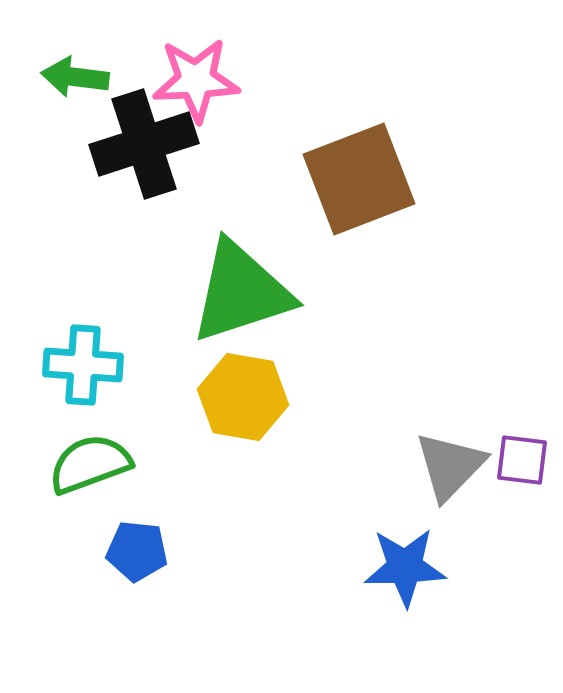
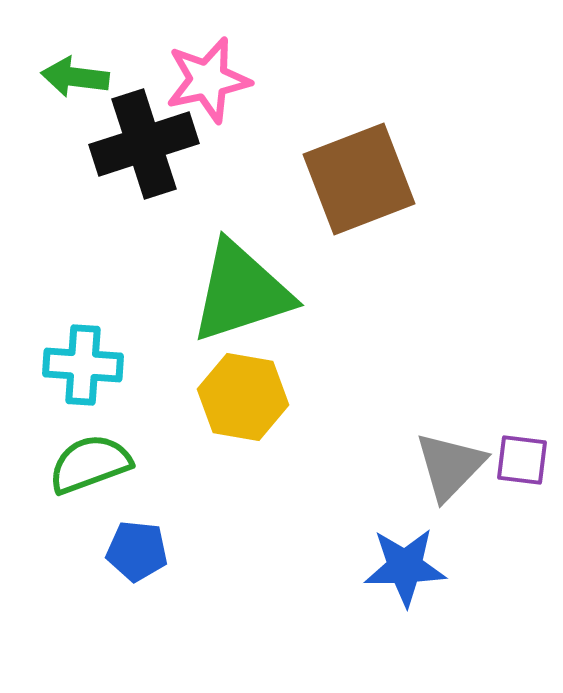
pink star: moved 12 px right; rotated 10 degrees counterclockwise
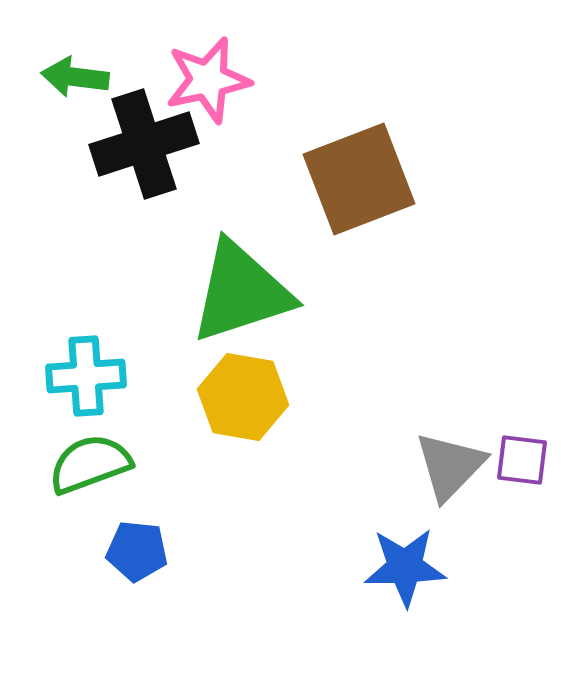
cyan cross: moved 3 px right, 11 px down; rotated 8 degrees counterclockwise
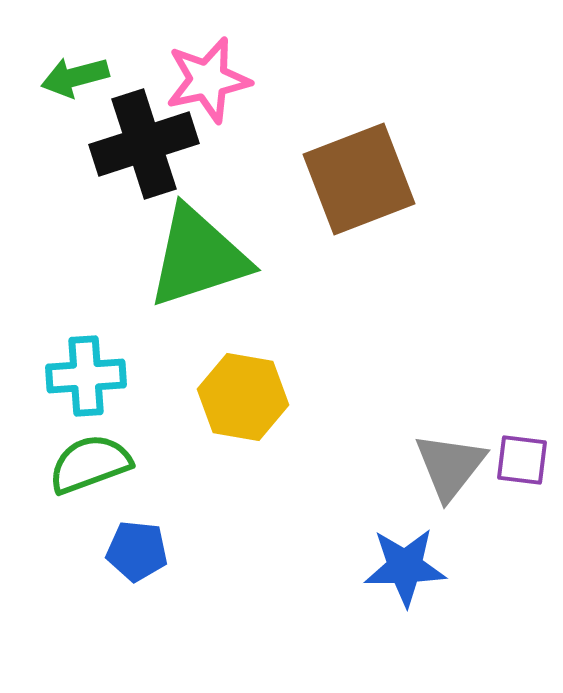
green arrow: rotated 22 degrees counterclockwise
green triangle: moved 43 px left, 35 px up
gray triangle: rotated 6 degrees counterclockwise
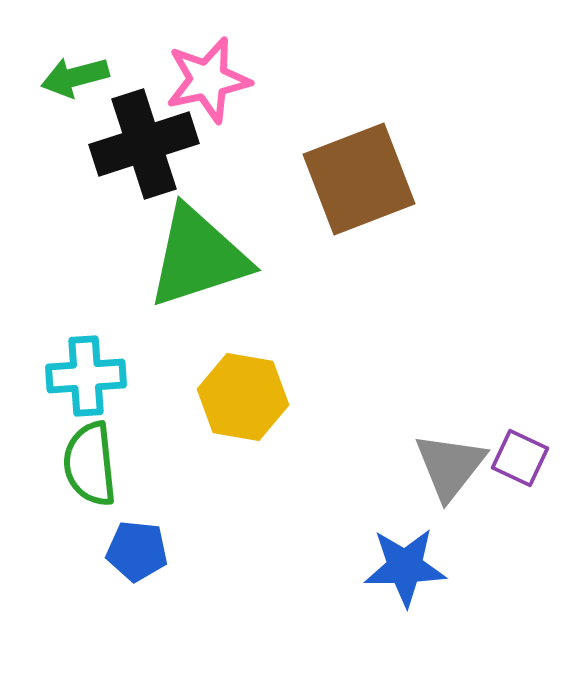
purple square: moved 2 px left, 2 px up; rotated 18 degrees clockwise
green semicircle: rotated 76 degrees counterclockwise
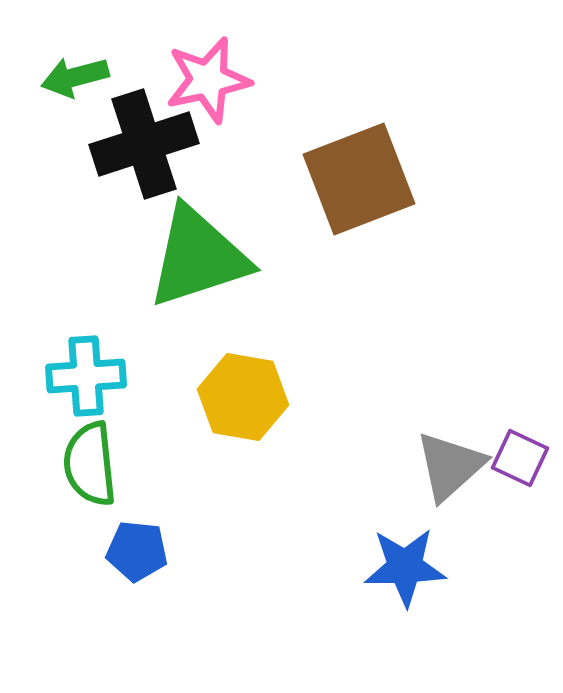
gray triangle: rotated 10 degrees clockwise
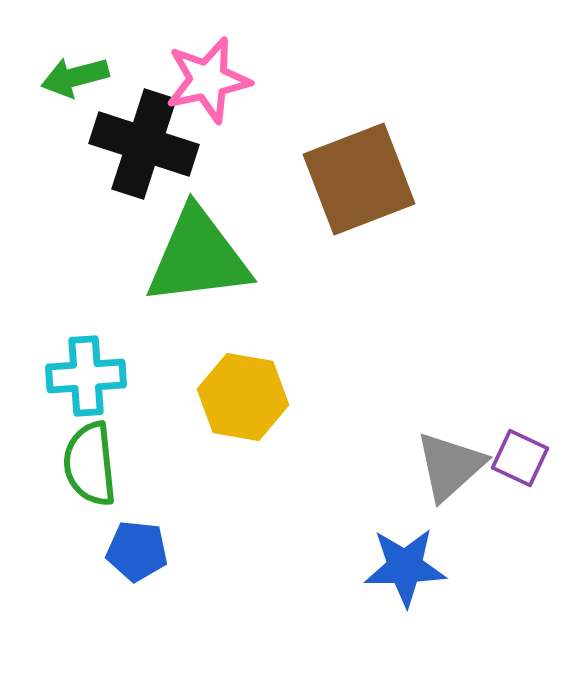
black cross: rotated 36 degrees clockwise
green triangle: rotated 11 degrees clockwise
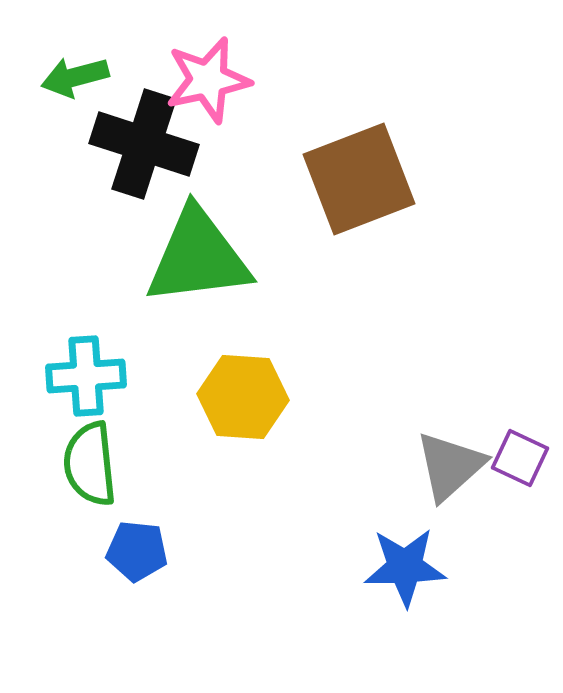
yellow hexagon: rotated 6 degrees counterclockwise
